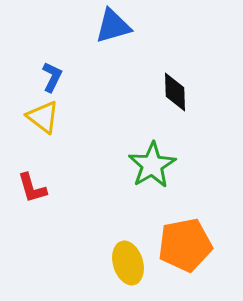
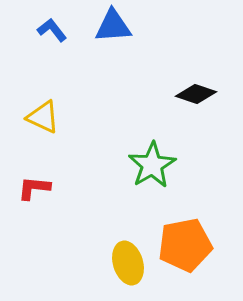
blue triangle: rotated 12 degrees clockwise
blue L-shape: moved 47 px up; rotated 64 degrees counterclockwise
black diamond: moved 21 px right, 2 px down; rotated 69 degrees counterclockwise
yellow triangle: rotated 12 degrees counterclockwise
red L-shape: moved 2 px right; rotated 112 degrees clockwise
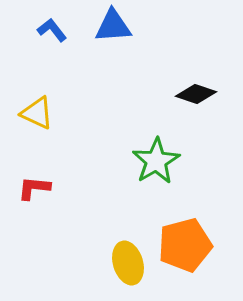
yellow triangle: moved 6 px left, 4 px up
green star: moved 4 px right, 4 px up
orange pentagon: rotated 4 degrees counterclockwise
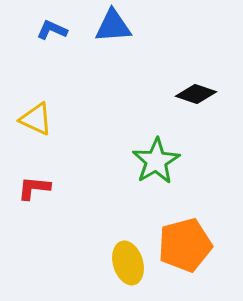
blue L-shape: rotated 28 degrees counterclockwise
yellow triangle: moved 1 px left, 6 px down
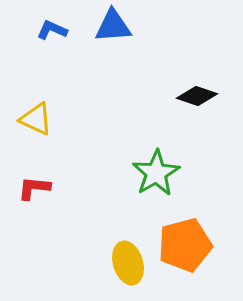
black diamond: moved 1 px right, 2 px down
green star: moved 12 px down
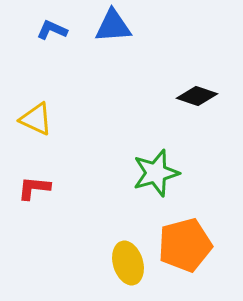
green star: rotated 15 degrees clockwise
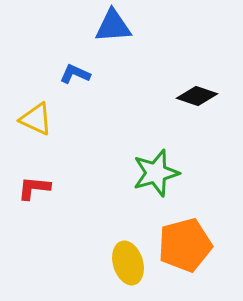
blue L-shape: moved 23 px right, 44 px down
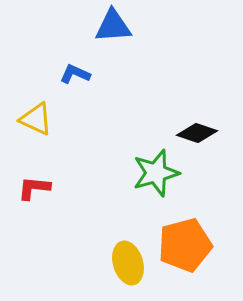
black diamond: moved 37 px down
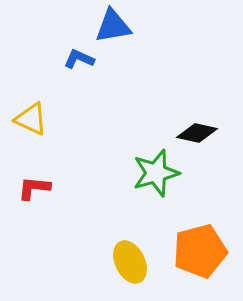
blue triangle: rotated 6 degrees counterclockwise
blue L-shape: moved 4 px right, 15 px up
yellow triangle: moved 5 px left
black diamond: rotated 6 degrees counterclockwise
orange pentagon: moved 15 px right, 6 px down
yellow ellipse: moved 2 px right, 1 px up; rotated 9 degrees counterclockwise
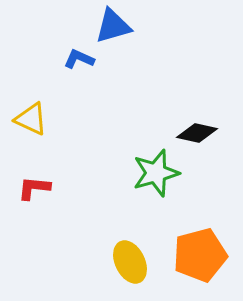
blue triangle: rotated 6 degrees counterclockwise
orange pentagon: moved 4 px down
